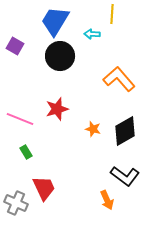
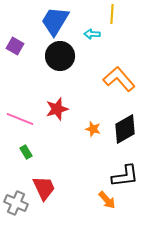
black diamond: moved 2 px up
black L-shape: rotated 44 degrees counterclockwise
orange arrow: rotated 18 degrees counterclockwise
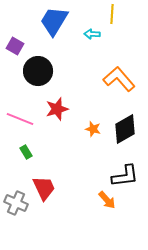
blue trapezoid: moved 1 px left
black circle: moved 22 px left, 15 px down
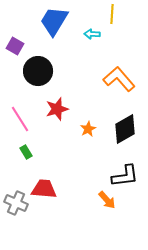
pink line: rotated 36 degrees clockwise
orange star: moved 5 px left; rotated 28 degrees clockwise
red trapezoid: moved 1 px down; rotated 60 degrees counterclockwise
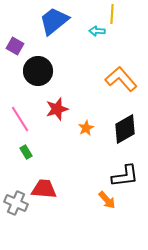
blue trapezoid: rotated 20 degrees clockwise
cyan arrow: moved 5 px right, 3 px up
orange L-shape: moved 2 px right
orange star: moved 2 px left, 1 px up
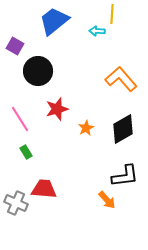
black diamond: moved 2 px left
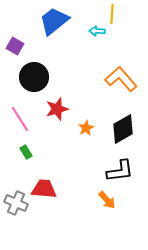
black circle: moved 4 px left, 6 px down
black L-shape: moved 5 px left, 5 px up
